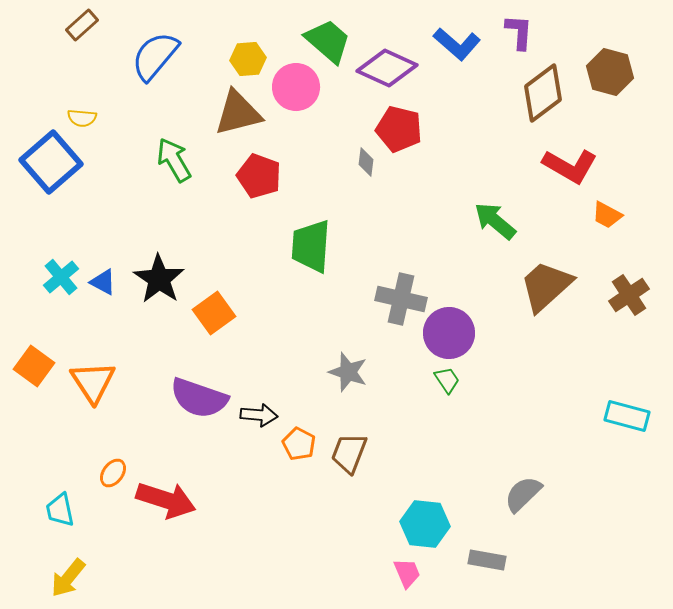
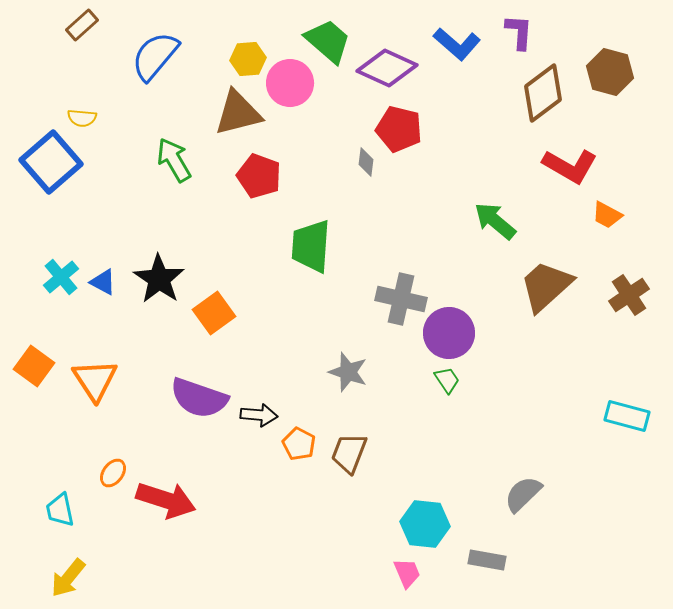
pink circle at (296, 87): moved 6 px left, 4 px up
orange triangle at (93, 382): moved 2 px right, 2 px up
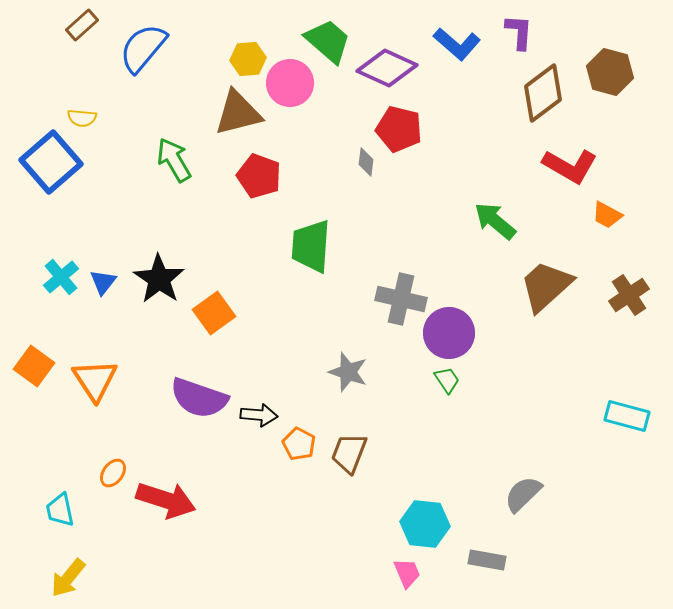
blue semicircle at (155, 56): moved 12 px left, 8 px up
blue triangle at (103, 282): rotated 40 degrees clockwise
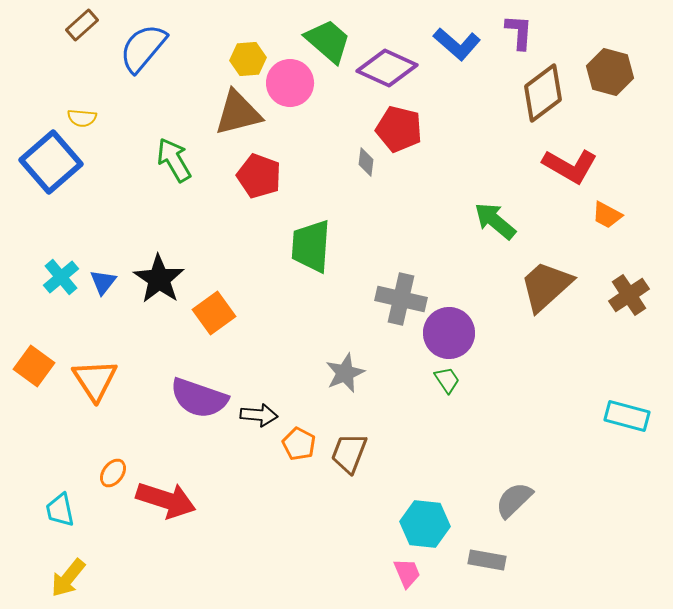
gray star at (348, 372): moved 3 px left, 1 px down; rotated 30 degrees clockwise
gray semicircle at (523, 494): moved 9 px left, 6 px down
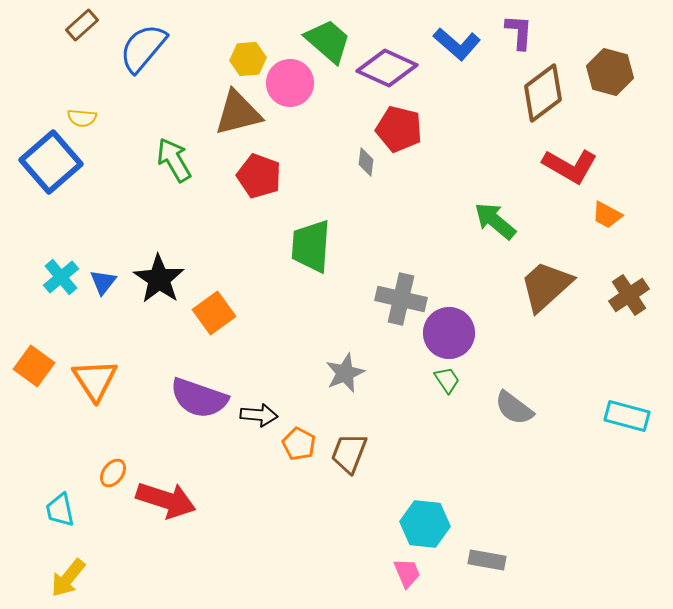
gray semicircle at (514, 500): moved 92 px up; rotated 99 degrees counterclockwise
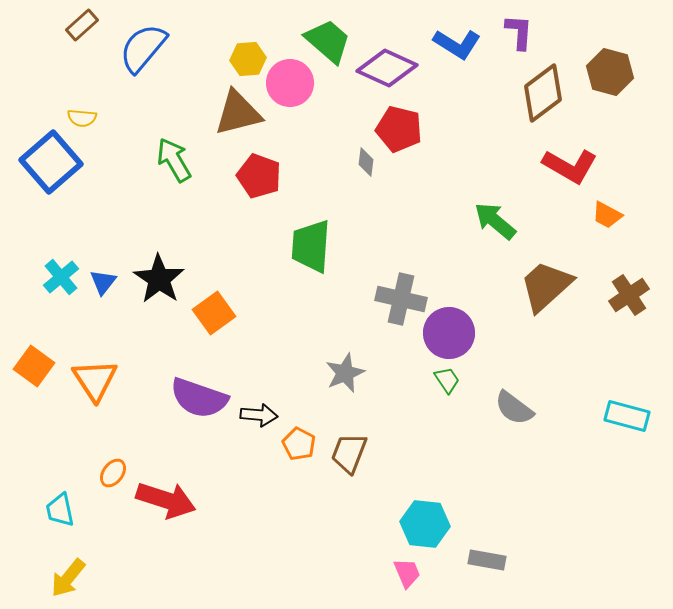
blue L-shape at (457, 44): rotated 9 degrees counterclockwise
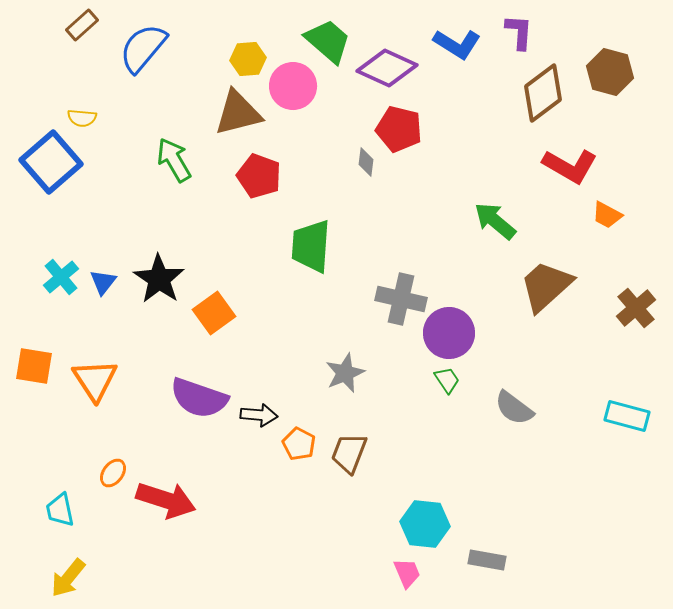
pink circle at (290, 83): moved 3 px right, 3 px down
brown cross at (629, 295): moved 7 px right, 13 px down; rotated 6 degrees counterclockwise
orange square at (34, 366): rotated 27 degrees counterclockwise
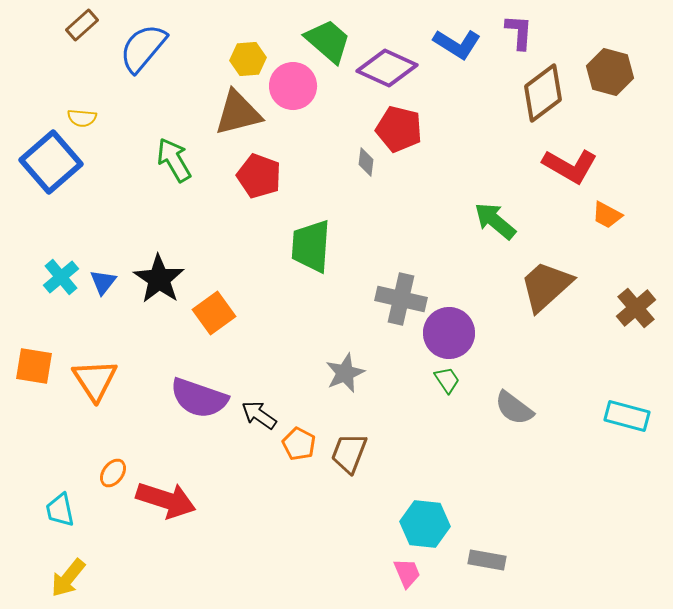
black arrow at (259, 415): rotated 150 degrees counterclockwise
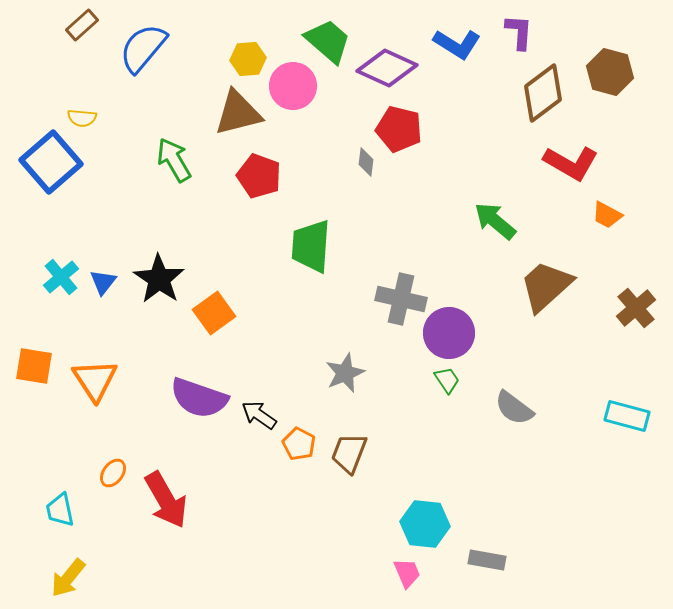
red L-shape at (570, 166): moved 1 px right, 3 px up
red arrow at (166, 500): rotated 42 degrees clockwise
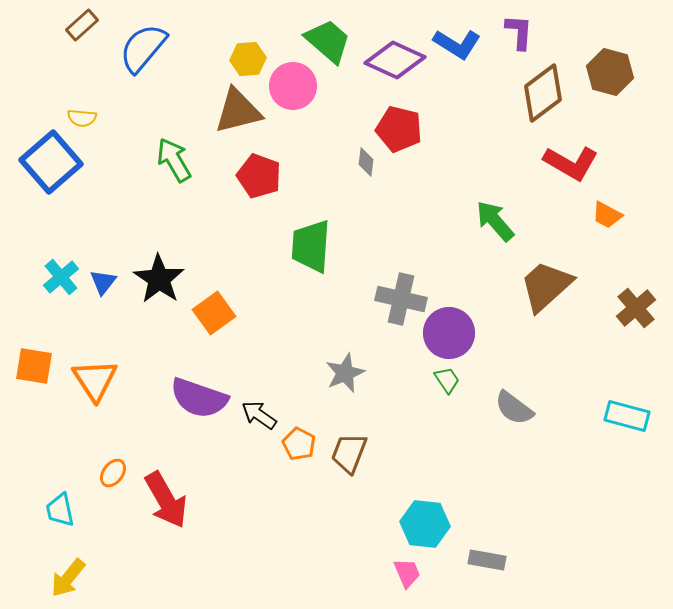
purple diamond at (387, 68): moved 8 px right, 8 px up
brown triangle at (238, 113): moved 2 px up
green arrow at (495, 221): rotated 9 degrees clockwise
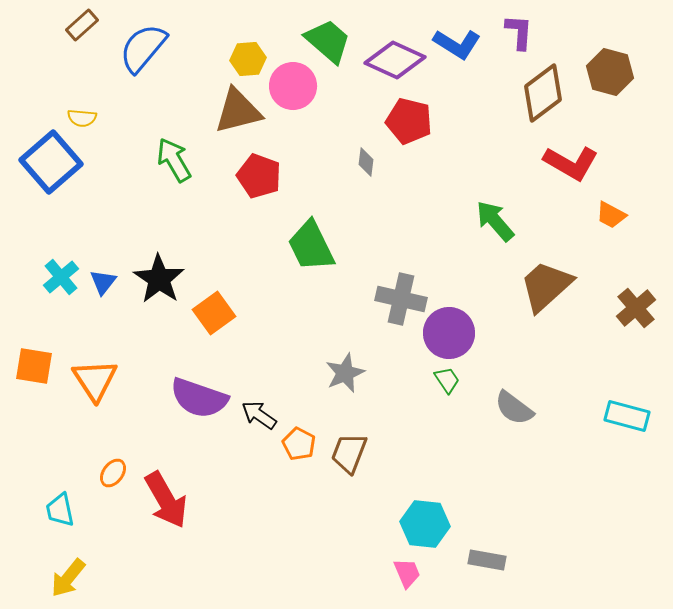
red pentagon at (399, 129): moved 10 px right, 8 px up
orange trapezoid at (607, 215): moved 4 px right
green trapezoid at (311, 246): rotated 30 degrees counterclockwise
